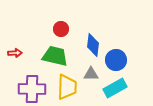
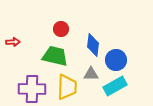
red arrow: moved 2 px left, 11 px up
cyan rectangle: moved 2 px up
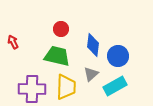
red arrow: rotated 112 degrees counterclockwise
green trapezoid: moved 2 px right
blue circle: moved 2 px right, 4 px up
gray triangle: rotated 42 degrees counterclockwise
yellow trapezoid: moved 1 px left
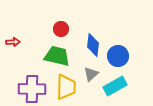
red arrow: rotated 112 degrees clockwise
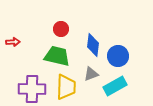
gray triangle: rotated 21 degrees clockwise
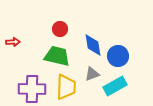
red circle: moved 1 px left
blue diamond: rotated 15 degrees counterclockwise
gray triangle: moved 1 px right
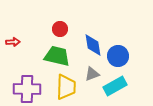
purple cross: moved 5 px left
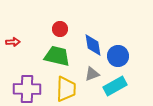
yellow trapezoid: moved 2 px down
